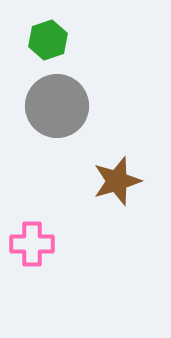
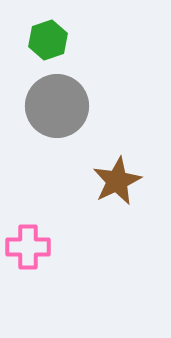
brown star: rotated 9 degrees counterclockwise
pink cross: moved 4 px left, 3 px down
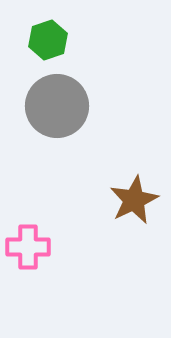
brown star: moved 17 px right, 19 px down
